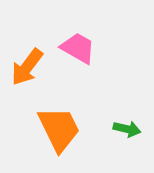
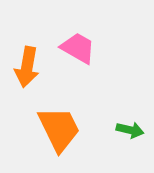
orange arrow: rotated 27 degrees counterclockwise
green arrow: moved 3 px right, 1 px down
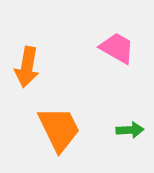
pink trapezoid: moved 39 px right
green arrow: rotated 16 degrees counterclockwise
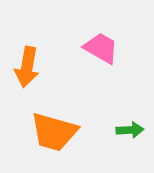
pink trapezoid: moved 16 px left
orange trapezoid: moved 5 px left, 3 px down; rotated 132 degrees clockwise
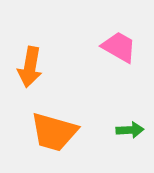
pink trapezoid: moved 18 px right, 1 px up
orange arrow: moved 3 px right
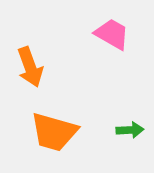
pink trapezoid: moved 7 px left, 13 px up
orange arrow: rotated 30 degrees counterclockwise
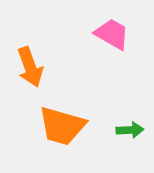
orange trapezoid: moved 8 px right, 6 px up
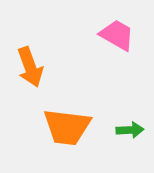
pink trapezoid: moved 5 px right, 1 px down
orange trapezoid: moved 5 px right, 1 px down; rotated 9 degrees counterclockwise
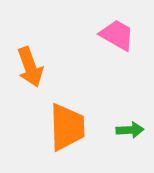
orange trapezoid: rotated 99 degrees counterclockwise
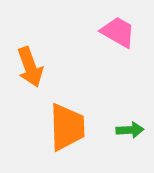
pink trapezoid: moved 1 px right, 3 px up
